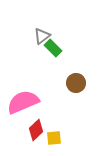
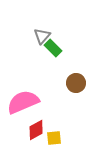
gray triangle: rotated 12 degrees counterclockwise
red diamond: rotated 15 degrees clockwise
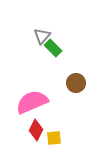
pink semicircle: moved 9 px right
red diamond: rotated 35 degrees counterclockwise
